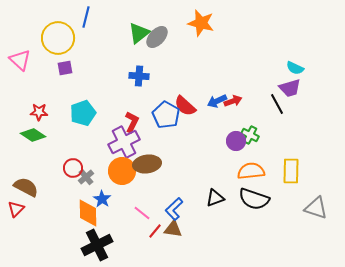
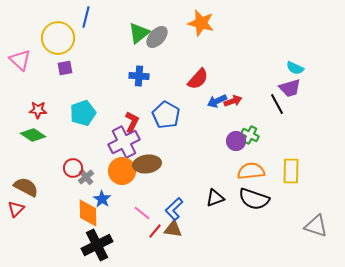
red semicircle: moved 13 px right, 27 px up; rotated 90 degrees counterclockwise
red star: moved 1 px left, 2 px up
gray triangle: moved 18 px down
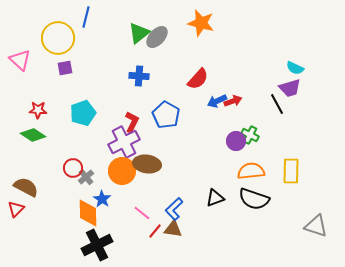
brown ellipse: rotated 16 degrees clockwise
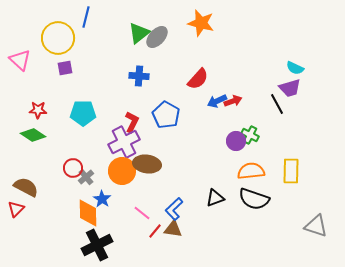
cyan pentagon: rotated 20 degrees clockwise
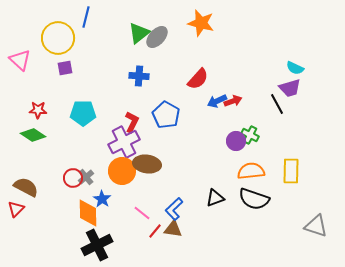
red circle: moved 10 px down
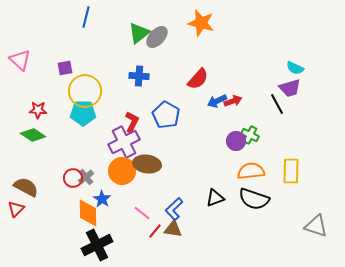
yellow circle: moved 27 px right, 53 px down
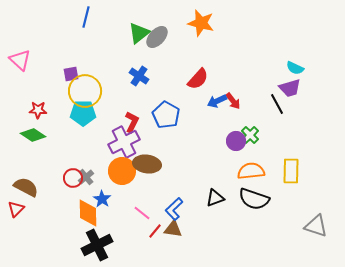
purple square: moved 6 px right, 6 px down
blue cross: rotated 30 degrees clockwise
red arrow: rotated 72 degrees clockwise
green cross: rotated 18 degrees clockwise
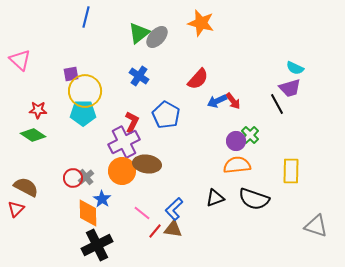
orange semicircle: moved 14 px left, 6 px up
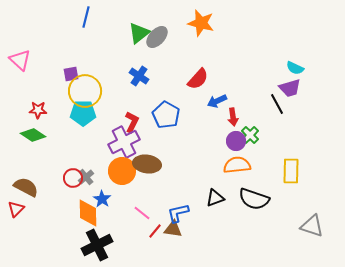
red arrow: moved 16 px down; rotated 30 degrees clockwise
blue L-shape: moved 4 px right, 4 px down; rotated 30 degrees clockwise
gray triangle: moved 4 px left
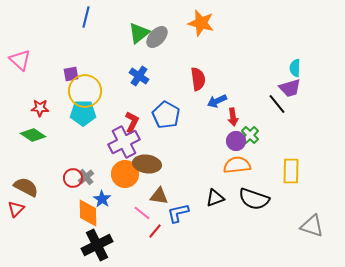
cyan semicircle: rotated 66 degrees clockwise
red semicircle: rotated 50 degrees counterclockwise
black line: rotated 10 degrees counterclockwise
red star: moved 2 px right, 2 px up
orange circle: moved 3 px right, 3 px down
brown triangle: moved 14 px left, 33 px up
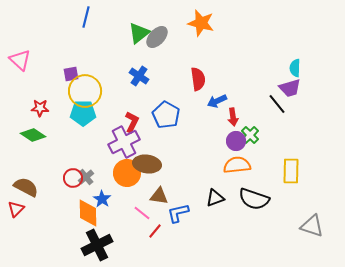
orange circle: moved 2 px right, 1 px up
